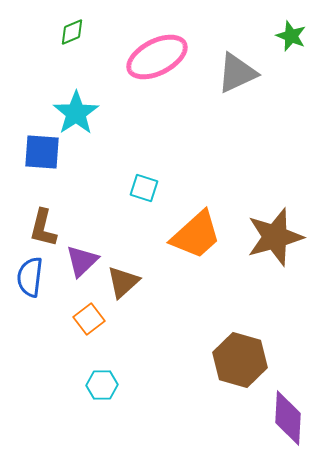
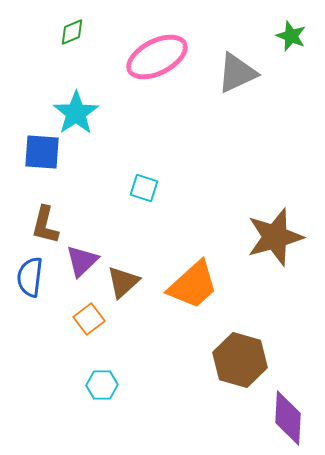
brown L-shape: moved 2 px right, 3 px up
orange trapezoid: moved 3 px left, 50 px down
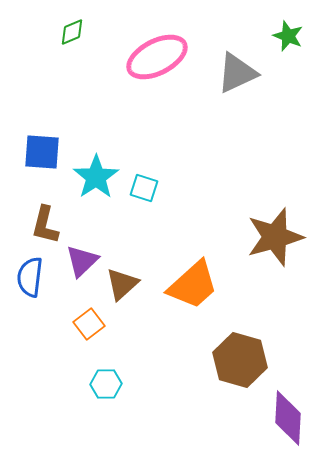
green star: moved 3 px left
cyan star: moved 20 px right, 64 px down
brown triangle: moved 1 px left, 2 px down
orange square: moved 5 px down
cyan hexagon: moved 4 px right, 1 px up
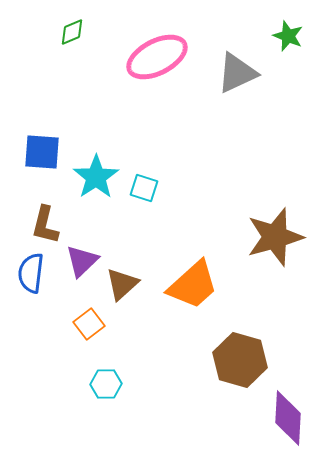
blue semicircle: moved 1 px right, 4 px up
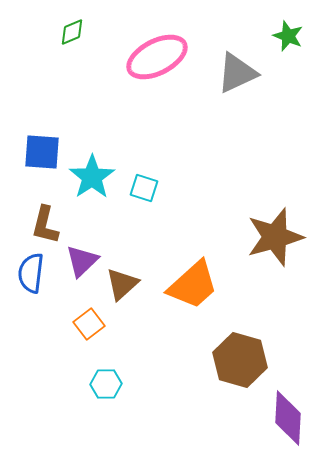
cyan star: moved 4 px left
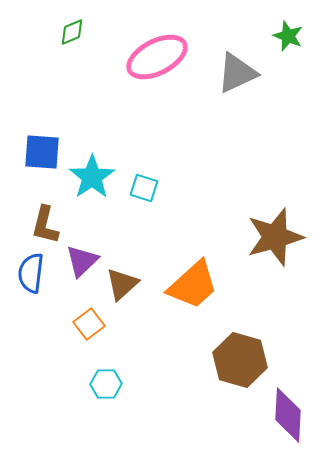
purple diamond: moved 3 px up
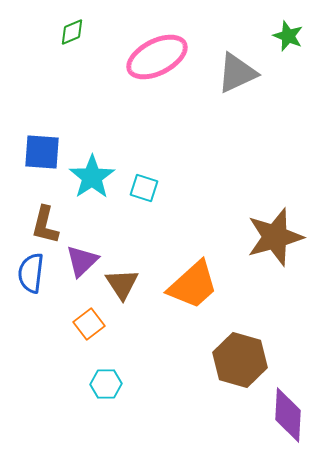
brown triangle: rotated 21 degrees counterclockwise
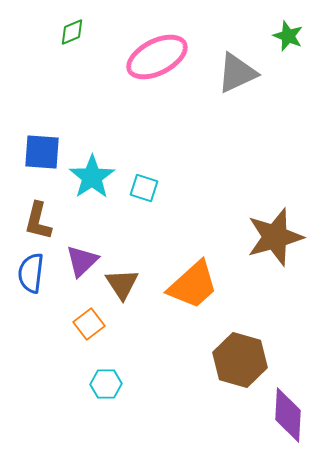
brown L-shape: moved 7 px left, 4 px up
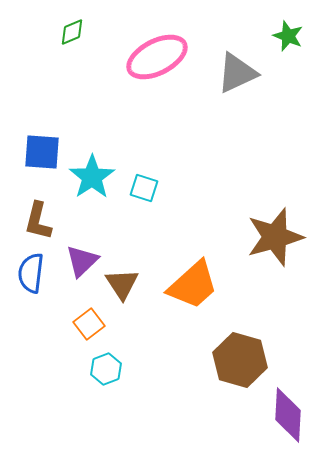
cyan hexagon: moved 15 px up; rotated 20 degrees counterclockwise
